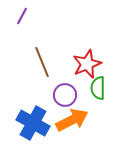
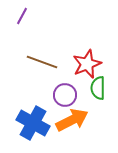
brown line: rotated 48 degrees counterclockwise
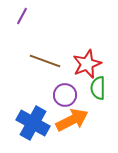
brown line: moved 3 px right, 1 px up
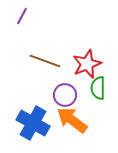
orange arrow: rotated 116 degrees counterclockwise
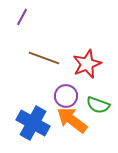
purple line: moved 1 px down
brown line: moved 1 px left, 3 px up
green semicircle: moved 17 px down; rotated 70 degrees counterclockwise
purple circle: moved 1 px right, 1 px down
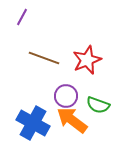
red star: moved 4 px up
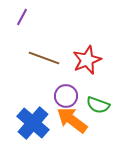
blue cross: rotated 12 degrees clockwise
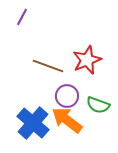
brown line: moved 4 px right, 8 px down
purple circle: moved 1 px right
orange arrow: moved 5 px left
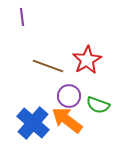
purple line: rotated 36 degrees counterclockwise
red star: rotated 8 degrees counterclockwise
purple circle: moved 2 px right
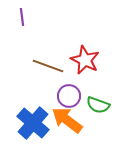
red star: moved 2 px left; rotated 16 degrees counterclockwise
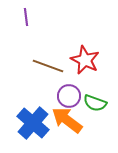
purple line: moved 4 px right
green semicircle: moved 3 px left, 2 px up
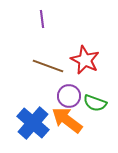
purple line: moved 16 px right, 2 px down
